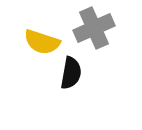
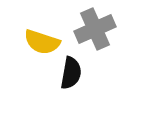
gray cross: moved 1 px right, 1 px down
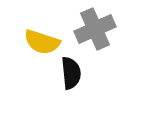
black semicircle: rotated 16 degrees counterclockwise
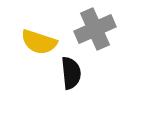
yellow semicircle: moved 3 px left
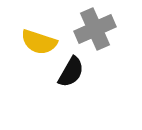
black semicircle: moved 1 px up; rotated 36 degrees clockwise
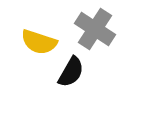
gray cross: rotated 33 degrees counterclockwise
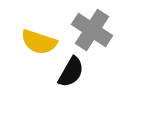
gray cross: moved 3 px left, 1 px down
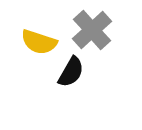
gray cross: rotated 15 degrees clockwise
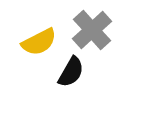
yellow semicircle: rotated 45 degrees counterclockwise
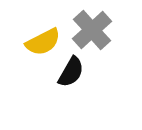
yellow semicircle: moved 4 px right
